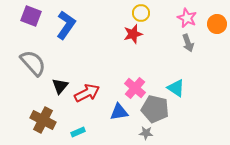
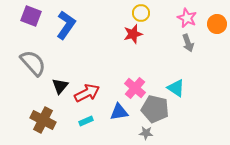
cyan rectangle: moved 8 px right, 11 px up
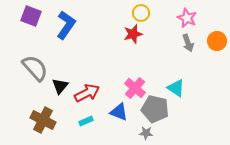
orange circle: moved 17 px down
gray semicircle: moved 2 px right, 5 px down
blue triangle: rotated 30 degrees clockwise
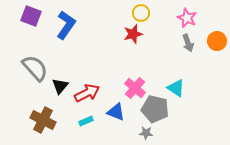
blue triangle: moved 3 px left
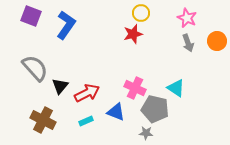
pink cross: rotated 15 degrees counterclockwise
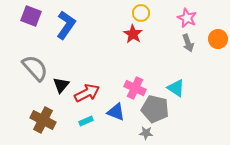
red star: rotated 24 degrees counterclockwise
orange circle: moved 1 px right, 2 px up
black triangle: moved 1 px right, 1 px up
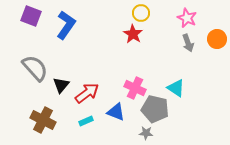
orange circle: moved 1 px left
red arrow: rotated 10 degrees counterclockwise
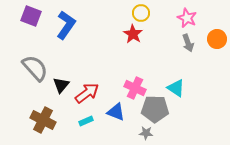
gray pentagon: rotated 12 degrees counterclockwise
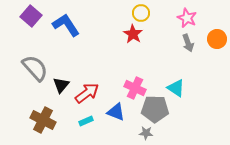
purple square: rotated 20 degrees clockwise
blue L-shape: rotated 68 degrees counterclockwise
